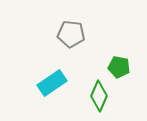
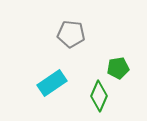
green pentagon: moved 1 px left, 1 px down; rotated 20 degrees counterclockwise
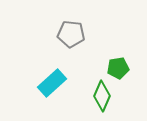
cyan rectangle: rotated 8 degrees counterclockwise
green diamond: moved 3 px right
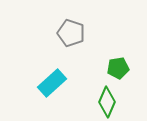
gray pentagon: moved 1 px up; rotated 12 degrees clockwise
green diamond: moved 5 px right, 6 px down
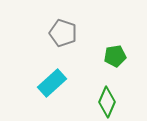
gray pentagon: moved 8 px left
green pentagon: moved 3 px left, 12 px up
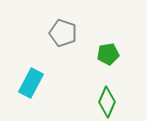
green pentagon: moved 7 px left, 2 px up
cyan rectangle: moved 21 px left; rotated 20 degrees counterclockwise
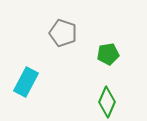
cyan rectangle: moved 5 px left, 1 px up
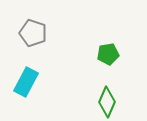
gray pentagon: moved 30 px left
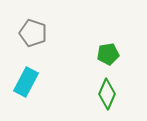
green diamond: moved 8 px up
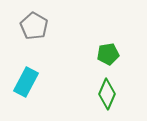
gray pentagon: moved 1 px right, 7 px up; rotated 12 degrees clockwise
